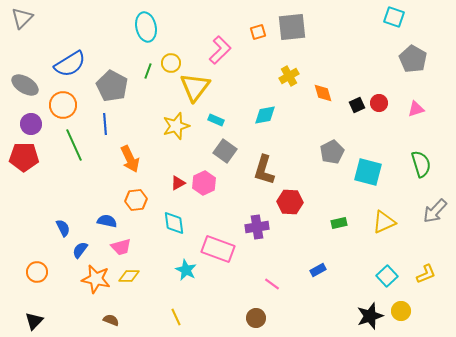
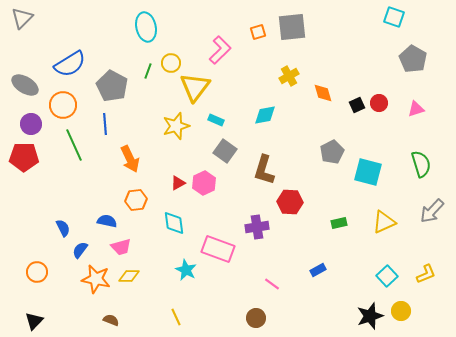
gray arrow at (435, 211): moved 3 px left
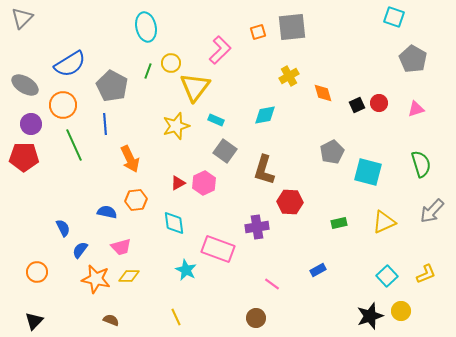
blue semicircle at (107, 221): moved 9 px up
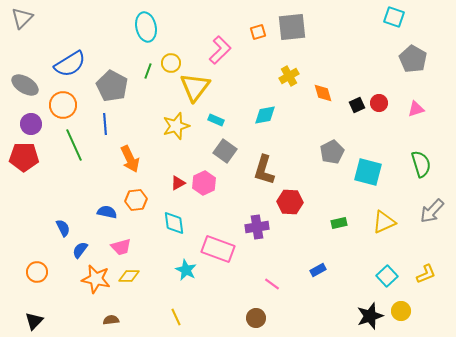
brown semicircle at (111, 320): rotated 28 degrees counterclockwise
